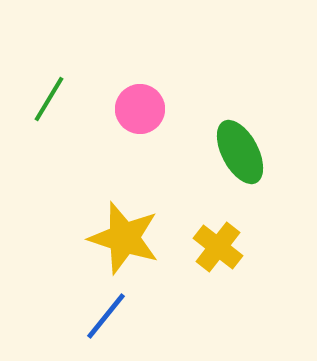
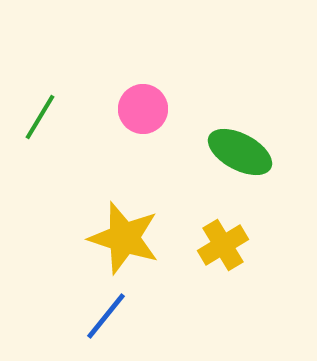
green line: moved 9 px left, 18 px down
pink circle: moved 3 px right
green ellipse: rotated 34 degrees counterclockwise
yellow cross: moved 5 px right, 2 px up; rotated 21 degrees clockwise
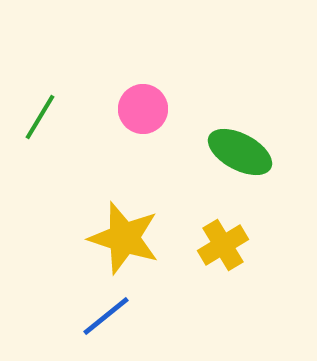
blue line: rotated 12 degrees clockwise
